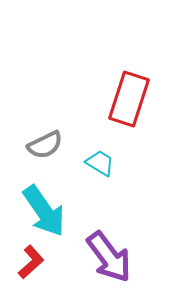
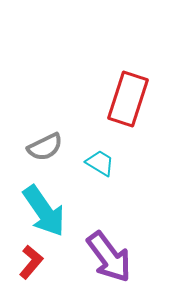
red rectangle: moved 1 px left
gray semicircle: moved 2 px down
red L-shape: rotated 8 degrees counterclockwise
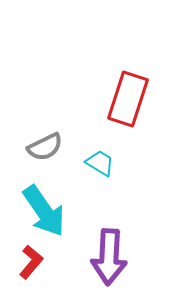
purple arrow: rotated 40 degrees clockwise
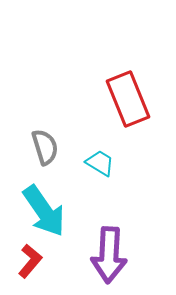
red rectangle: rotated 40 degrees counterclockwise
gray semicircle: rotated 81 degrees counterclockwise
purple arrow: moved 2 px up
red L-shape: moved 1 px left, 1 px up
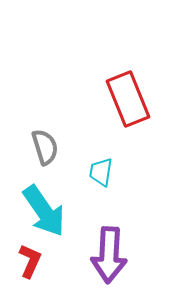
cyan trapezoid: moved 1 px right, 9 px down; rotated 112 degrees counterclockwise
red L-shape: rotated 16 degrees counterclockwise
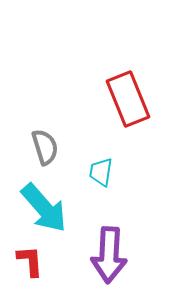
cyan arrow: moved 3 px up; rotated 6 degrees counterclockwise
red L-shape: rotated 28 degrees counterclockwise
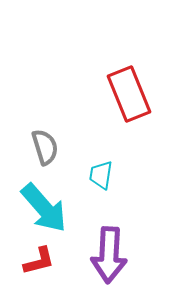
red rectangle: moved 1 px right, 5 px up
cyan trapezoid: moved 3 px down
red L-shape: moved 9 px right; rotated 80 degrees clockwise
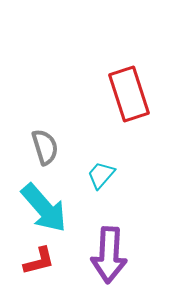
red rectangle: rotated 4 degrees clockwise
cyan trapezoid: rotated 32 degrees clockwise
